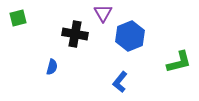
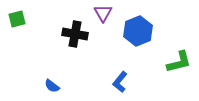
green square: moved 1 px left, 1 px down
blue hexagon: moved 8 px right, 5 px up
blue semicircle: moved 19 px down; rotated 112 degrees clockwise
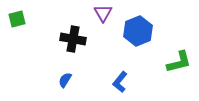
black cross: moved 2 px left, 5 px down
blue semicircle: moved 13 px right, 6 px up; rotated 84 degrees clockwise
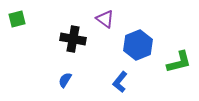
purple triangle: moved 2 px right, 6 px down; rotated 24 degrees counterclockwise
blue hexagon: moved 14 px down
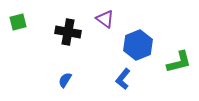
green square: moved 1 px right, 3 px down
black cross: moved 5 px left, 7 px up
blue L-shape: moved 3 px right, 3 px up
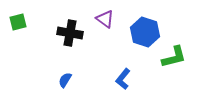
black cross: moved 2 px right, 1 px down
blue hexagon: moved 7 px right, 13 px up; rotated 20 degrees counterclockwise
green L-shape: moved 5 px left, 5 px up
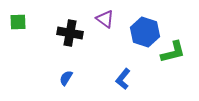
green square: rotated 12 degrees clockwise
green L-shape: moved 1 px left, 5 px up
blue semicircle: moved 1 px right, 2 px up
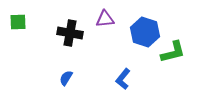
purple triangle: rotated 42 degrees counterclockwise
